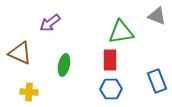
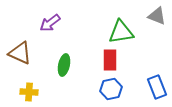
blue rectangle: moved 6 px down
blue hexagon: rotated 10 degrees counterclockwise
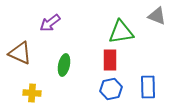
blue rectangle: moved 9 px left; rotated 20 degrees clockwise
yellow cross: moved 3 px right, 1 px down
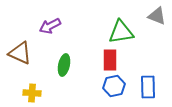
purple arrow: moved 3 px down; rotated 10 degrees clockwise
blue hexagon: moved 3 px right, 3 px up
